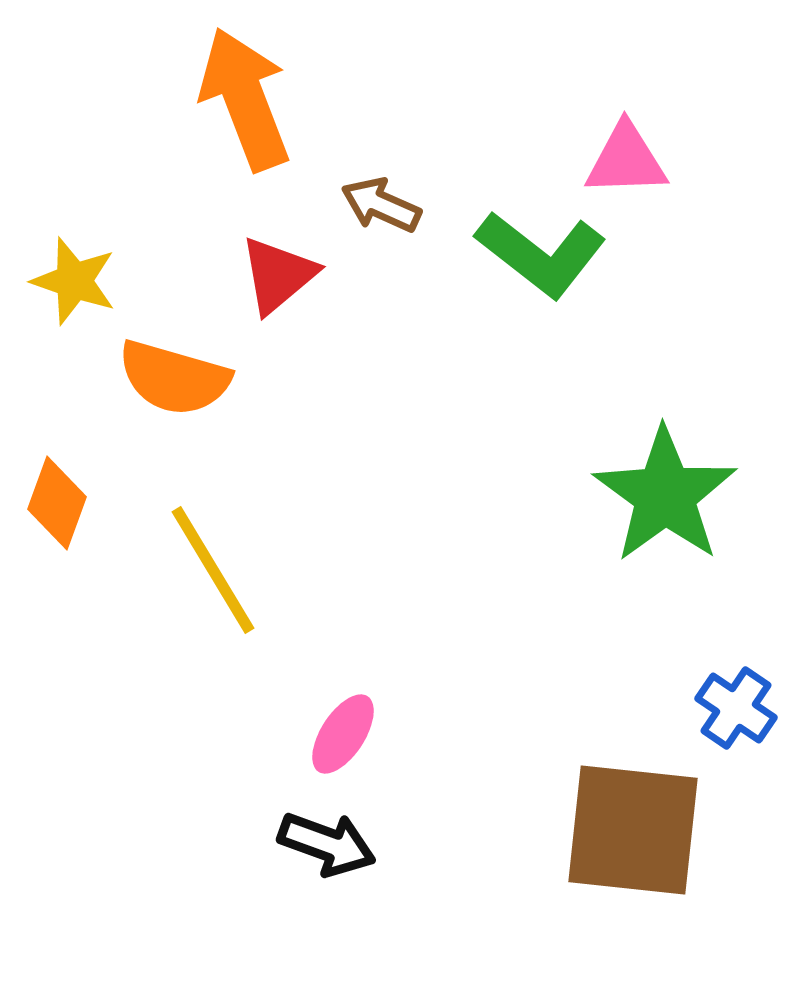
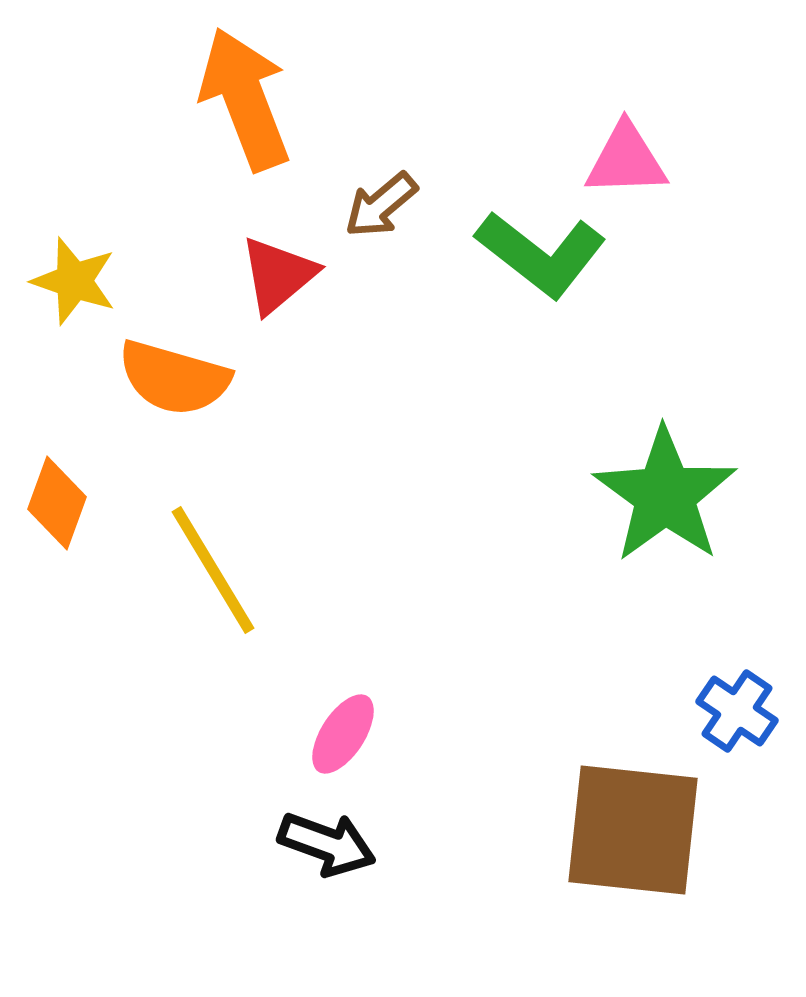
brown arrow: rotated 64 degrees counterclockwise
blue cross: moved 1 px right, 3 px down
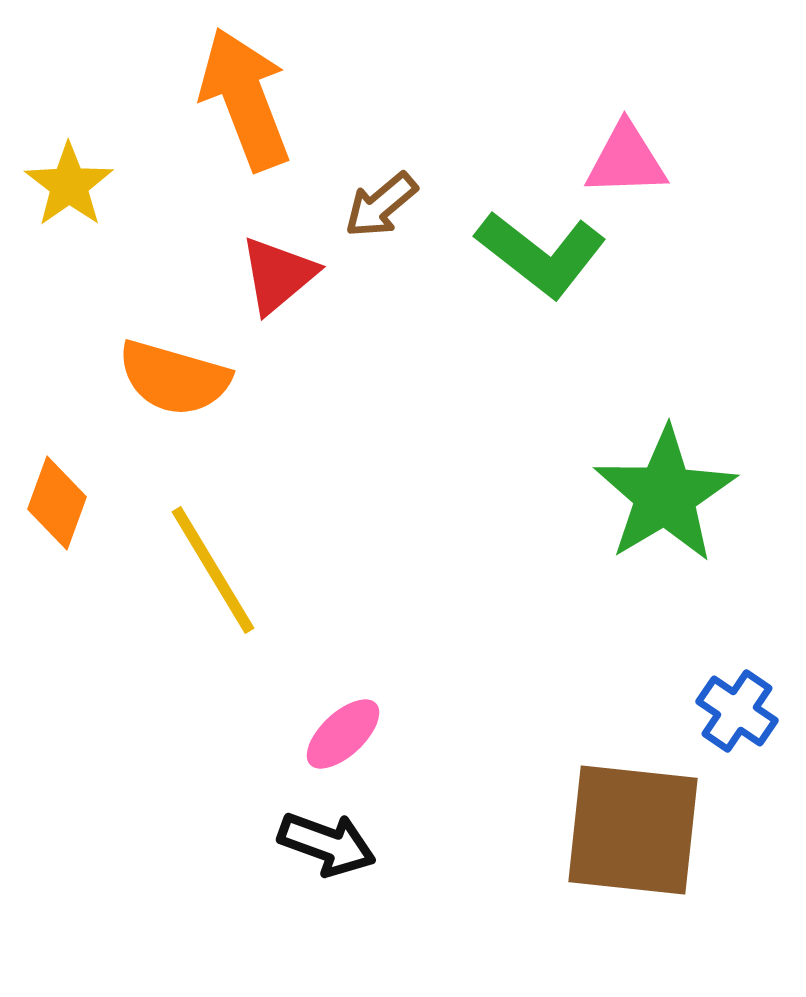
yellow star: moved 5 px left, 96 px up; rotated 18 degrees clockwise
green star: rotated 5 degrees clockwise
pink ellipse: rotated 14 degrees clockwise
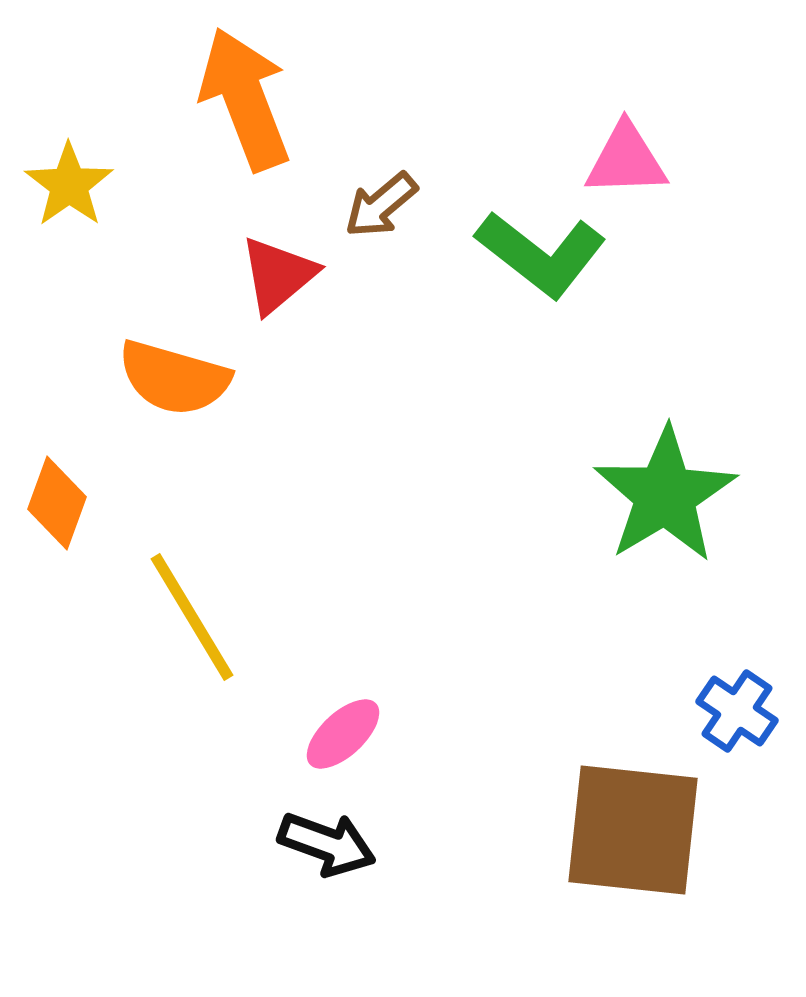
yellow line: moved 21 px left, 47 px down
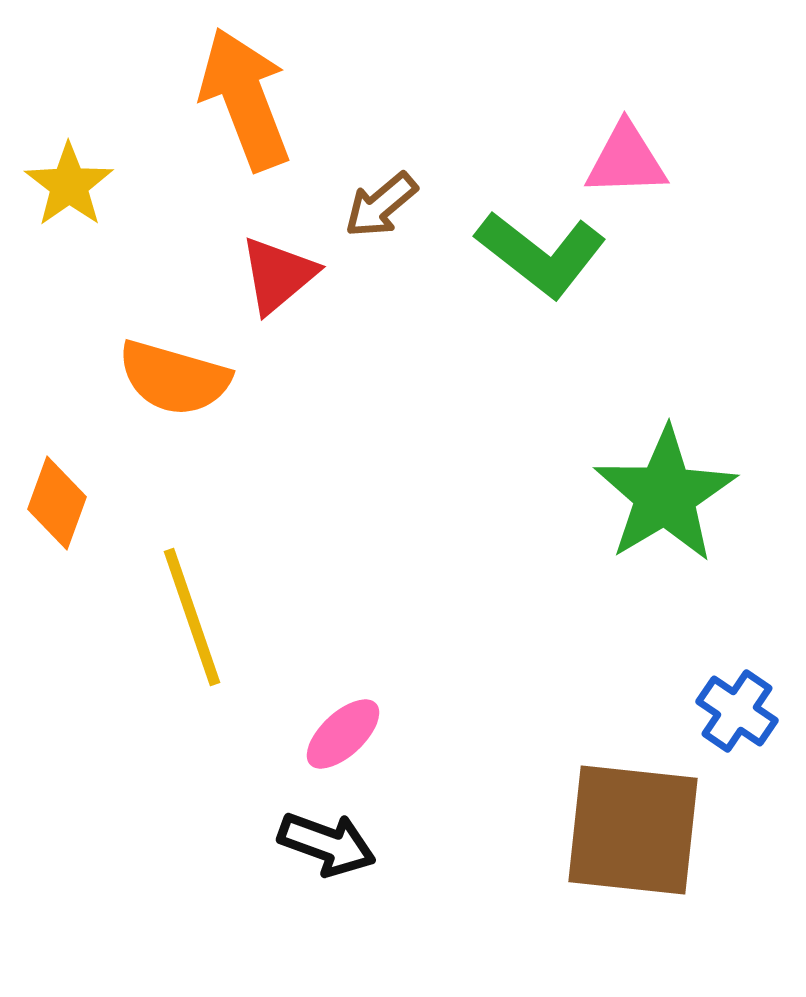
yellow line: rotated 12 degrees clockwise
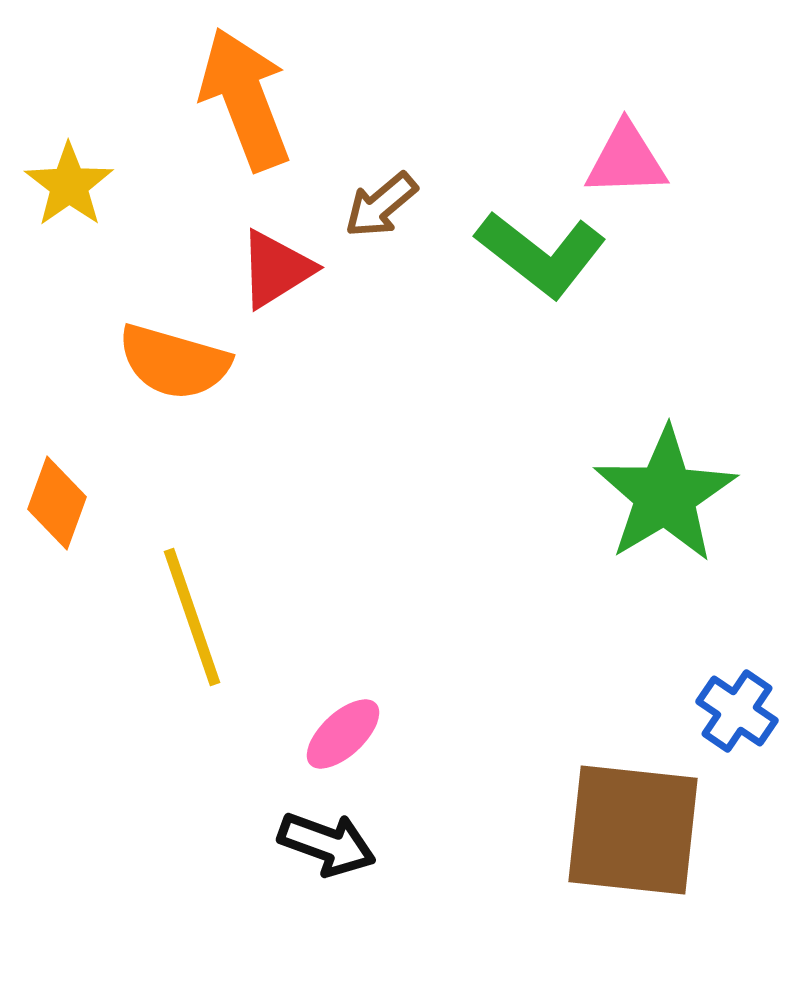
red triangle: moved 2 px left, 6 px up; rotated 8 degrees clockwise
orange semicircle: moved 16 px up
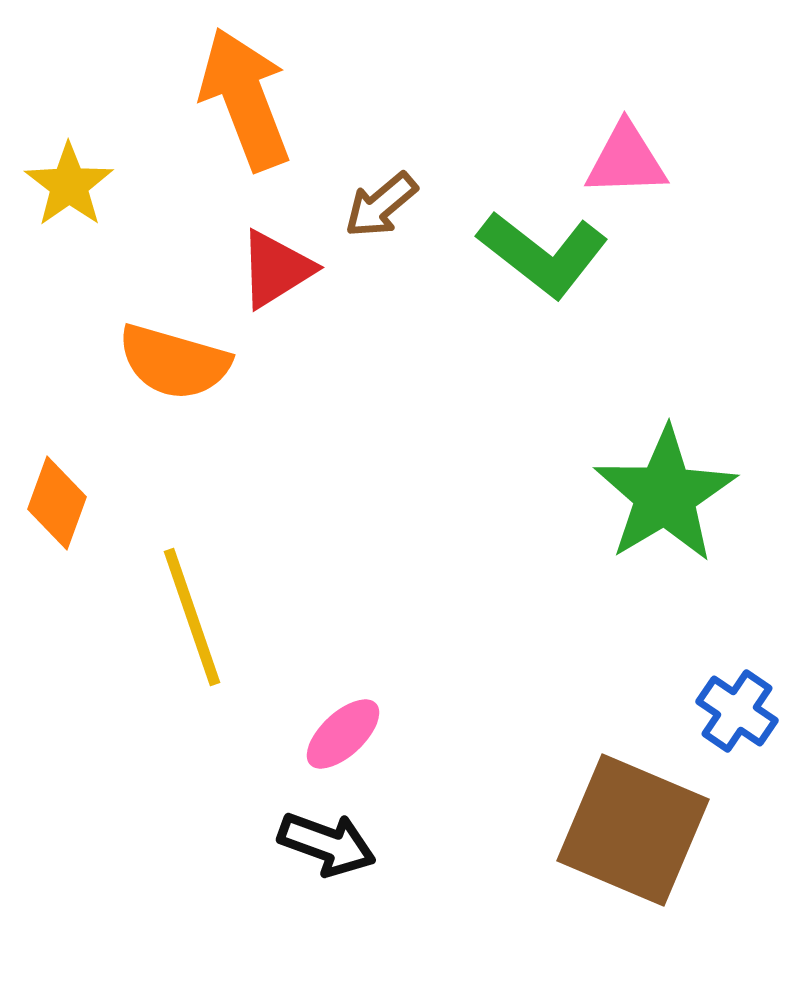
green L-shape: moved 2 px right
brown square: rotated 17 degrees clockwise
